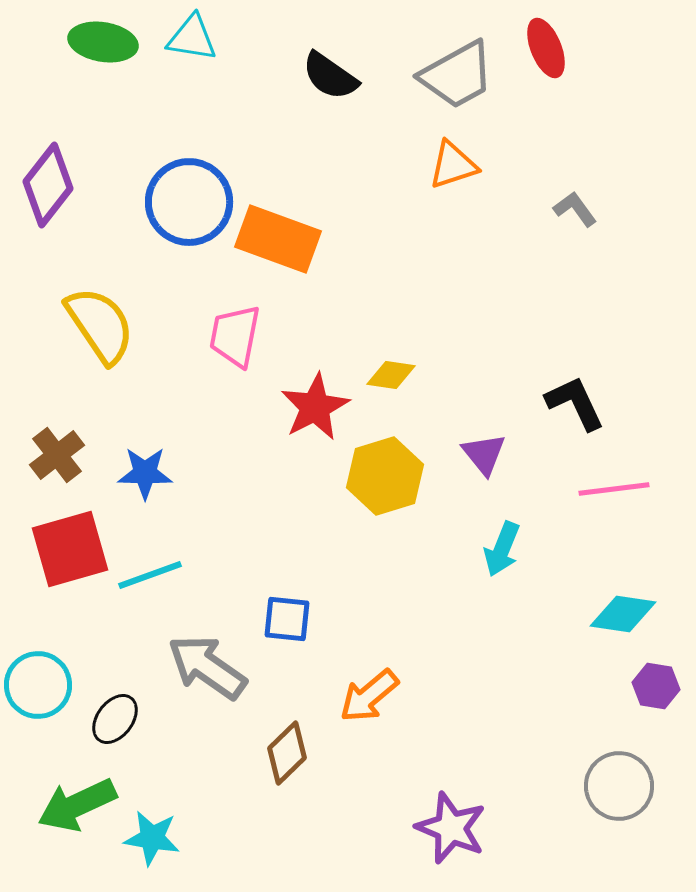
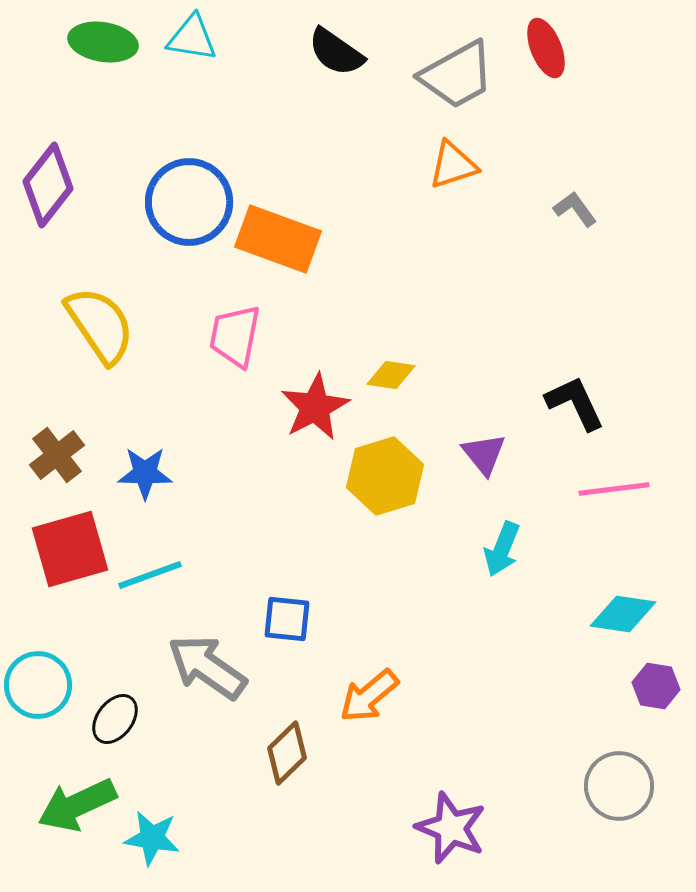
black semicircle: moved 6 px right, 24 px up
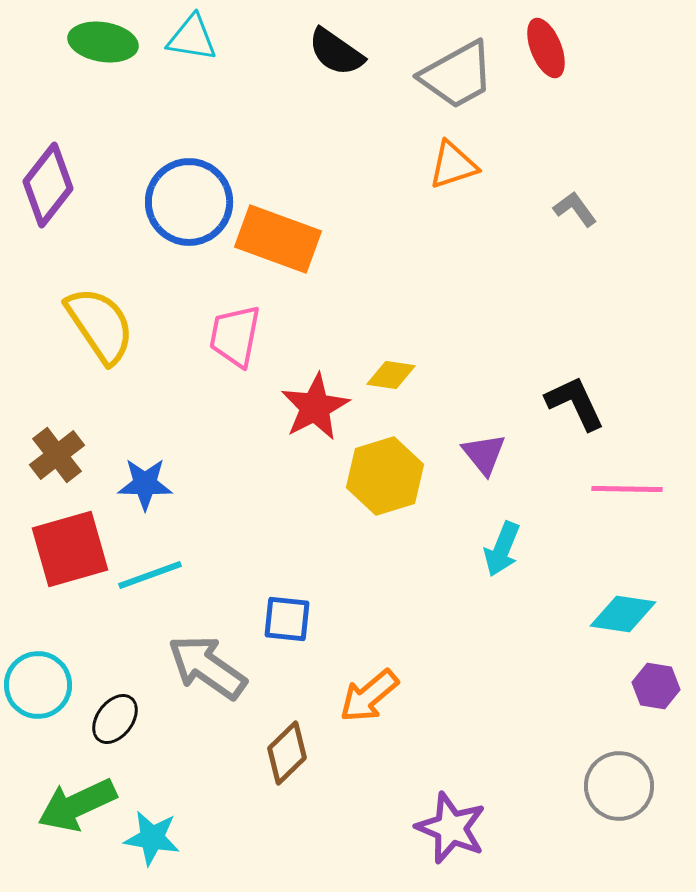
blue star: moved 11 px down
pink line: moved 13 px right; rotated 8 degrees clockwise
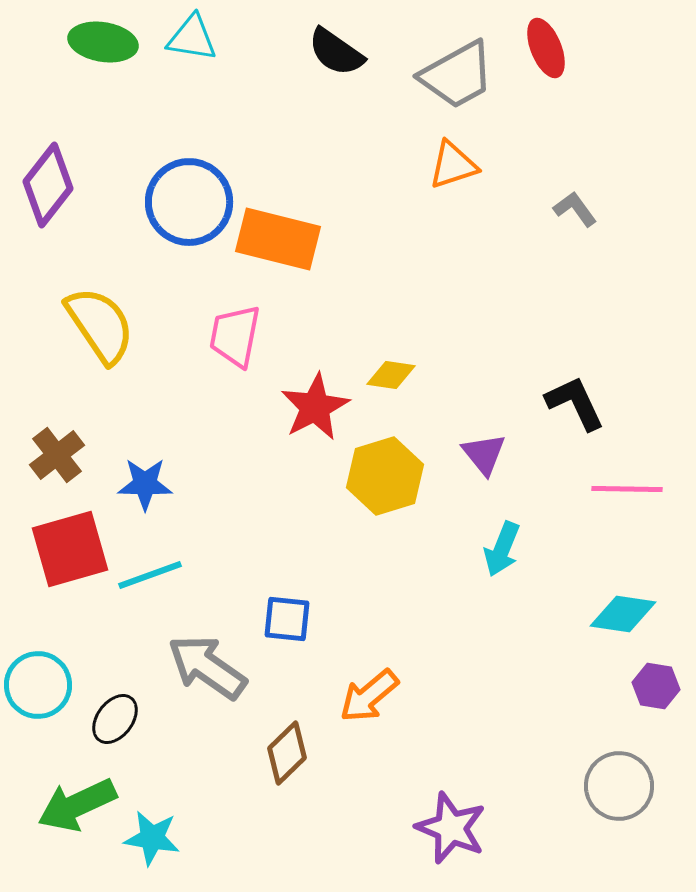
orange rectangle: rotated 6 degrees counterclockwise
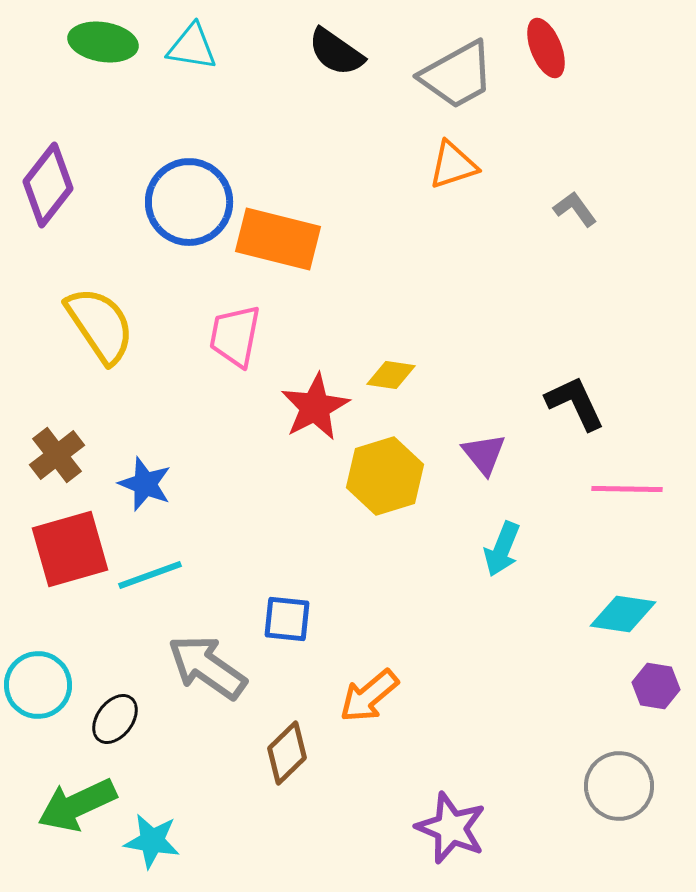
cyan triangle: moved 9 px down
blue star: rotated 20 degrees clockwise
cyan star: moved 3 px down
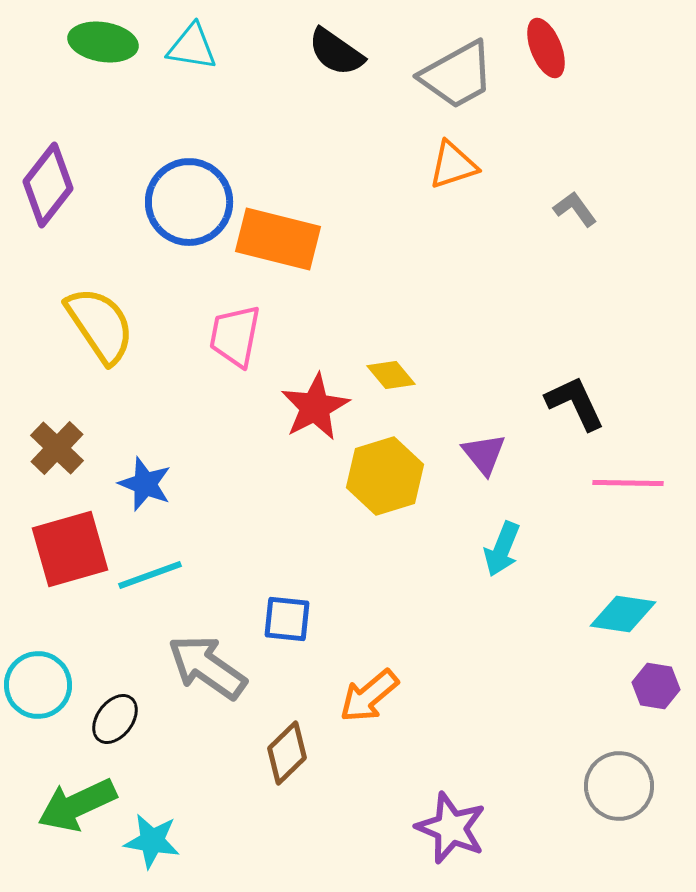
yellow diamond: rotated 42 degrees clockwise
brown cross: moved 7 px up; rotated 8 degrees counterclockwise
pink line: moved 1 px right, 6 px up
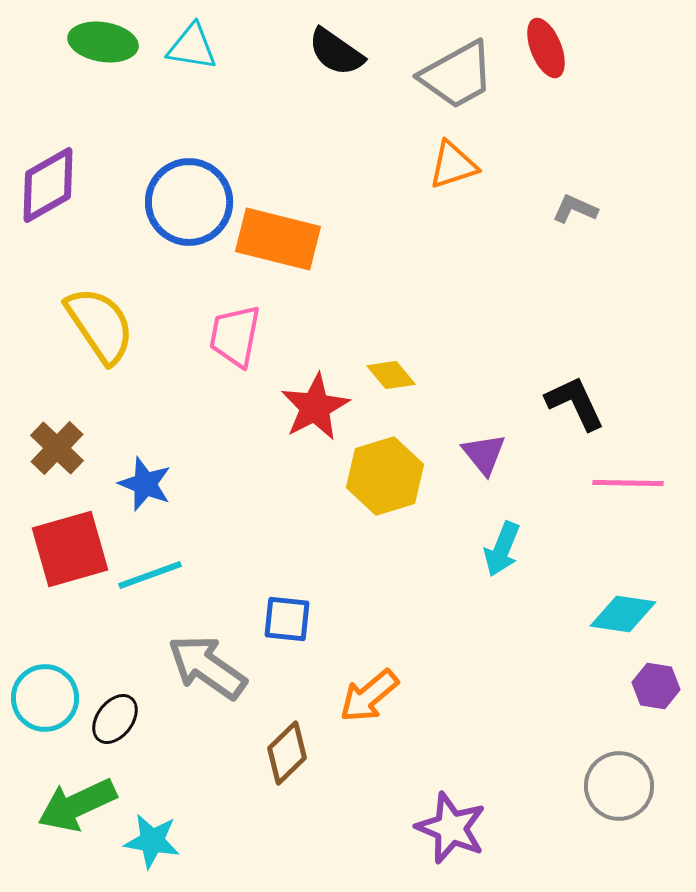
purple diamond: rotated 22 degrees clockwise
gray L-shape: rotated 30 degrees counterclockwise
cyan circle: moved 7 px right, 13 px down
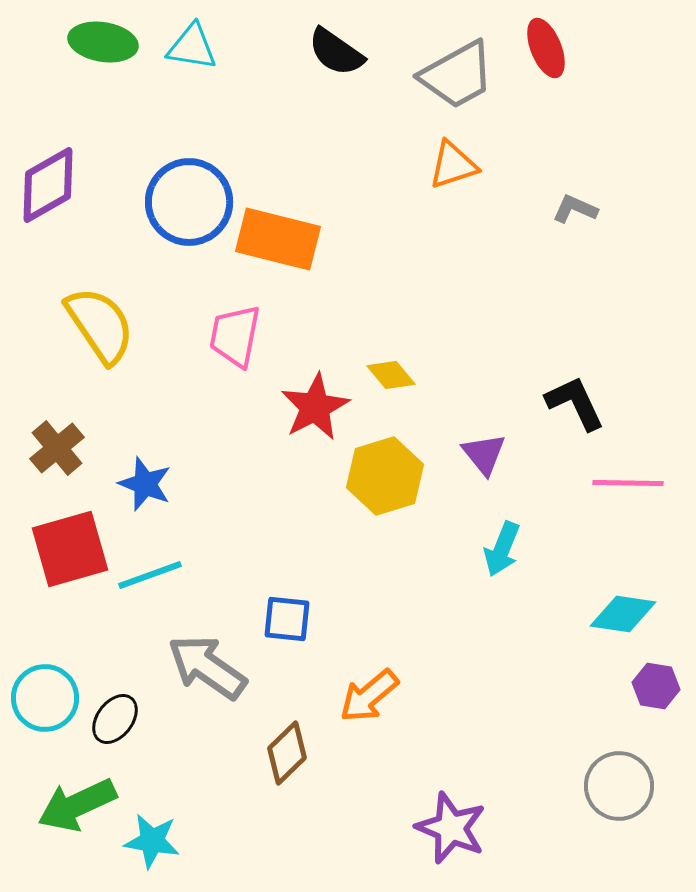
brown cross: rotated 6 degrees clockwise
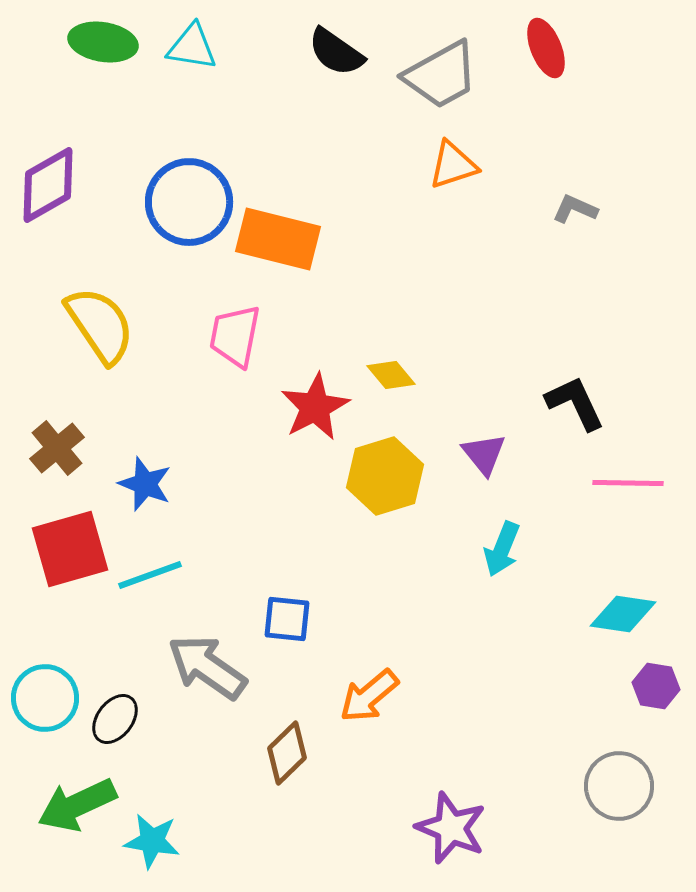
gray trapezoid: moved 16 px left
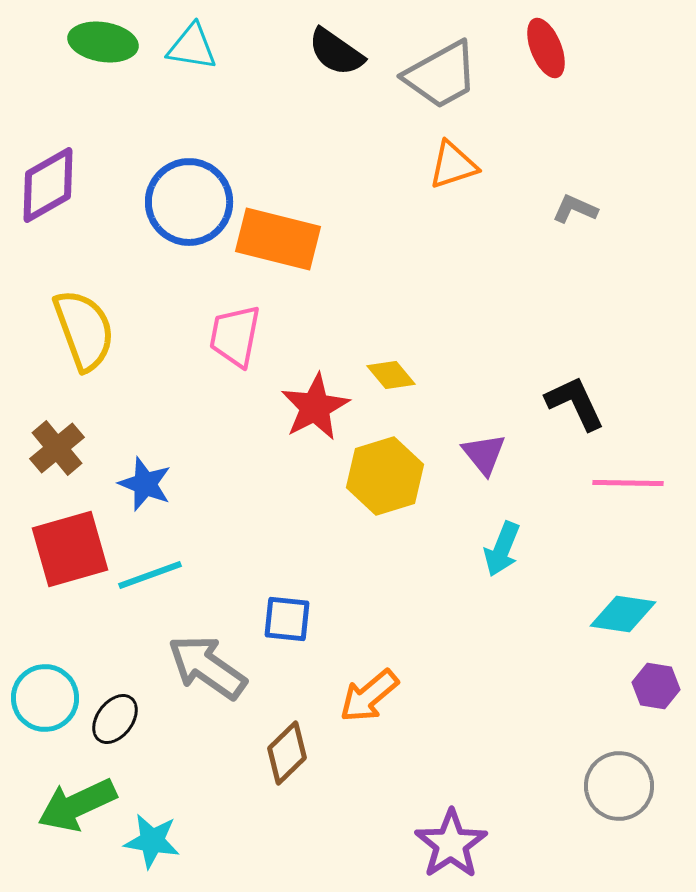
yellow semicircle: moved 16 px left, 5 px down; rotated 14 degrees clockwise
purple star: moved 16 px down; rotated 16 degrees clockwise
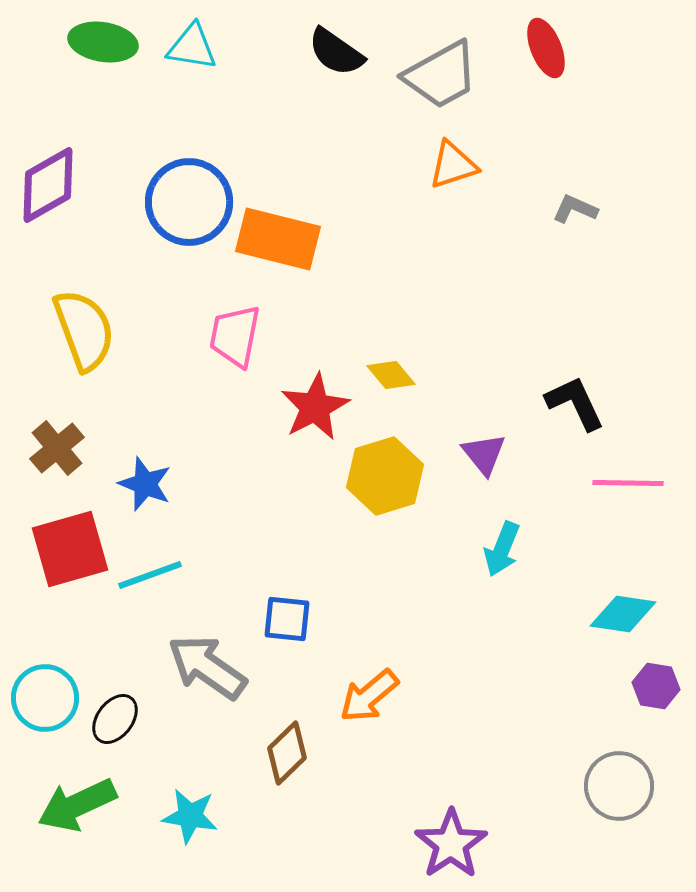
cyan star: moved 38 px right, 25 px up
